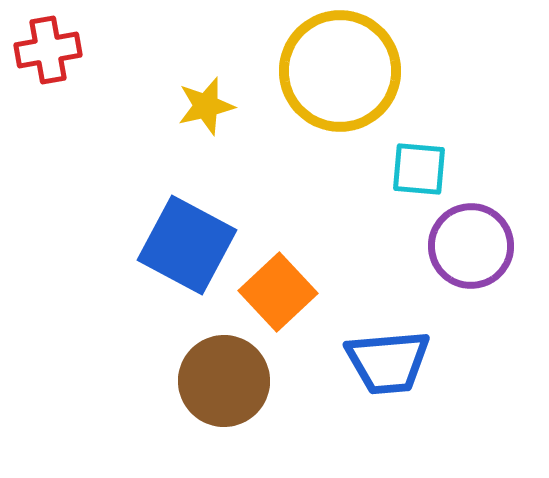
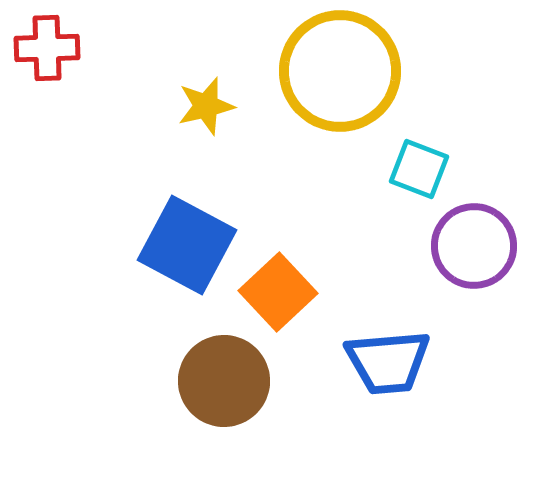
red cross: moved 1 px left, 2 px up; rotated 8 degrees clockwise
cyan square: rotated 16 degrees clockwise
purple circle: moved 3 px right
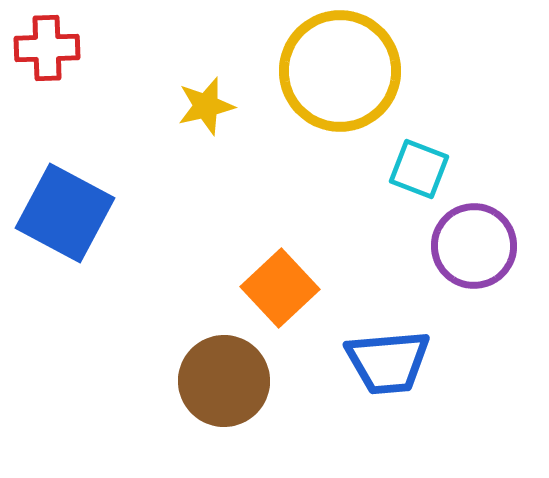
blue square: moved 122 px left, 32 px up
orange square: moved 2 px right, 4 px up
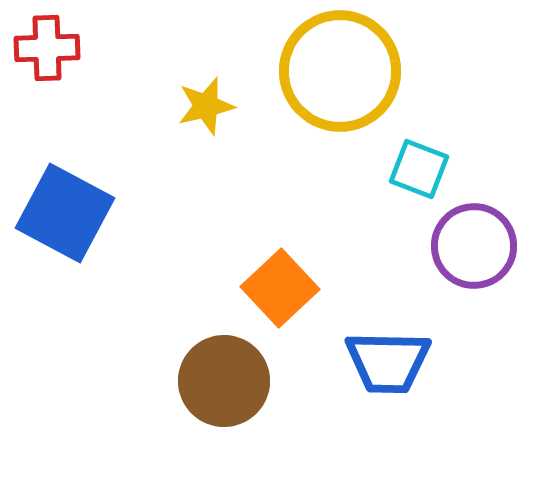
blue trapezoid: rotated 6 degrees clockwise
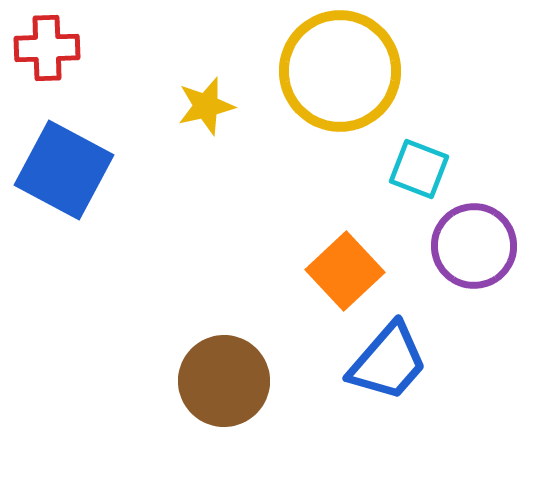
blue square: moved 1 px left, 43 px up
orange square: moved 65 px right, 17 px up
blue trapezoid: rotated 50 degrees counterclockwise
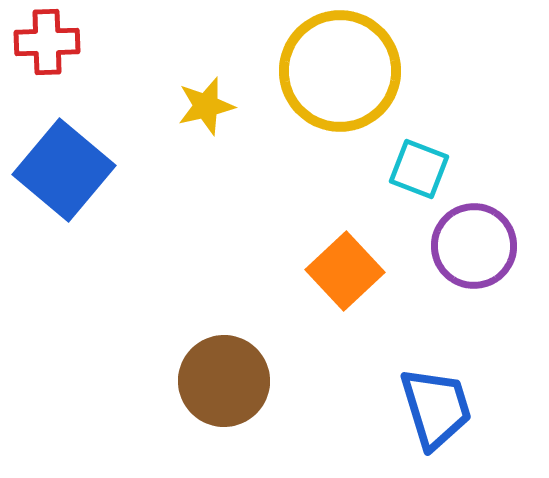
red cross: moved 6 px up
blue square: rotated 12 degrees clockwise
blue trapezoid: moved 48 px right, 46 px down; rotated 58 degrees counterclockwise
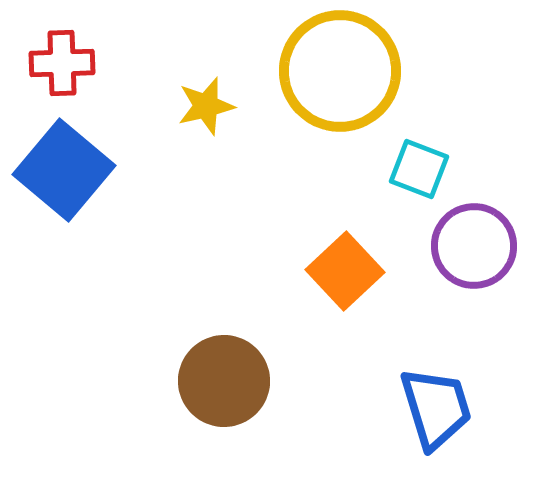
red cross: moved 15 px right, 21 px down
